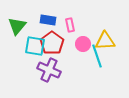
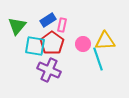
blue rectangle: rotated 42 degrees counterclockwise
pink rectangle: moved 8 px left; rotated 24 degrees clockwise
cyan line: moved 1 px right, 3 px down
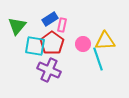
blue rectangle: moved 2 px right, 1 px up
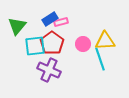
pink rectangle: moved 1 px left, 3 px up; rotated 64 degrees clockwise
cyan square: rotated 15 degrees counterclockwise
cyan line: moved 2 px right
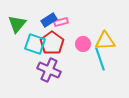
blue rectangle: moved 1 px left, 1 px down
green triangle: moved 2 px up
cyan square: moved 2 px up; rotated 25 degrees clockwise
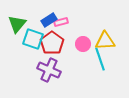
cyan square: moved 2 px left, 5 px up
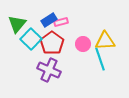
cyan square: moved 2 px left; rotated 25 degrees clockwise
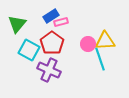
blue rectangle: moved 2 px right, 4 px up
cyan square: moved 2 px left, 11 px down; rotated 15 degrees counterclockwise
pink circle: moved 5 px right
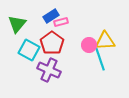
pink circle: moved 1 px right, 1 px down
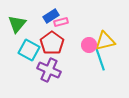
yellow triangle: rotated 10 degrees counterclockwise
